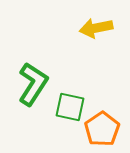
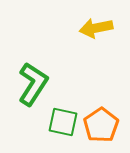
green square: moved 7 px left, 15 px down
orange pentagon: moved 1 px left, 4 px up
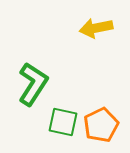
orange pentagon: rotated 8 degrees clockwise
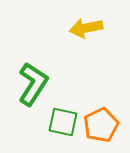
yellow arrow: moved 10 px left
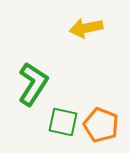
orange pentagon: rotated 24 degrees counterclockwise
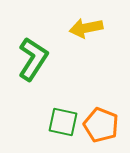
green L-shape: moved 25 px up
